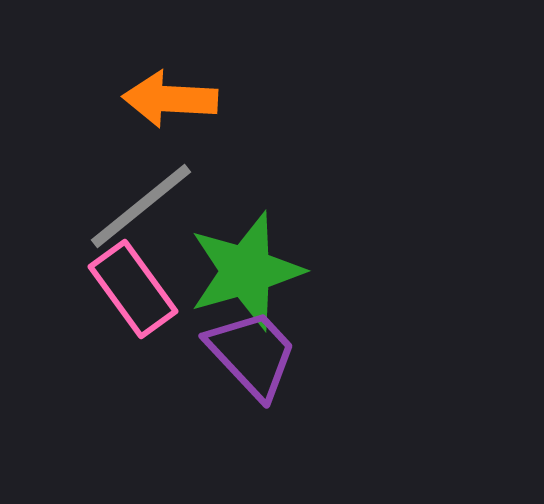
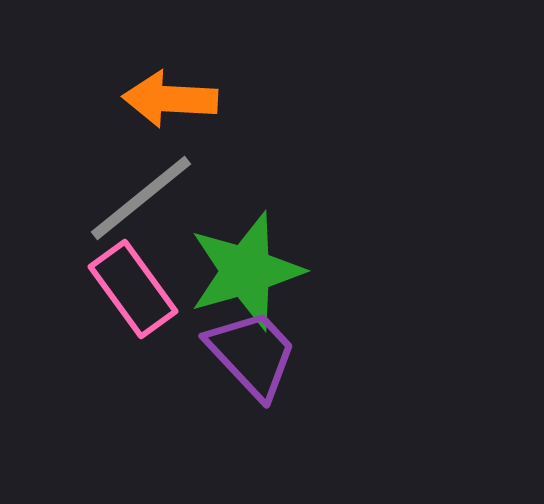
gray line: moved 8 px up
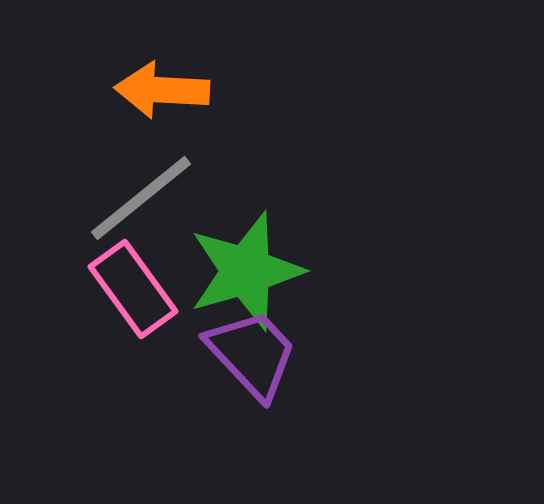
orange arrow: moved 8 px left, 9 px up
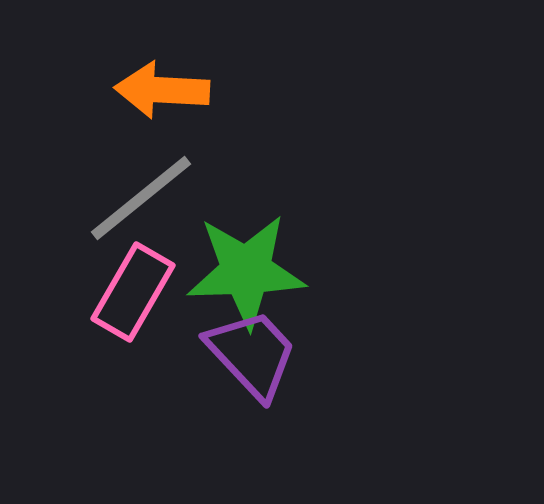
green star: rotated 14 degrees clockwise
pink rectangle: moved 3 px down; rotated 66 degrees clockwise
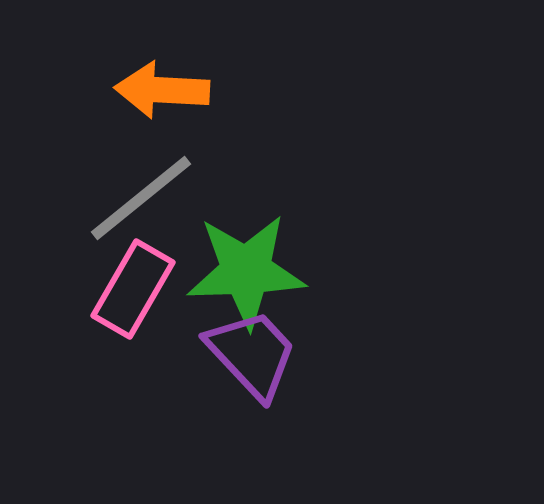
pink rectangle: moved 3 px up
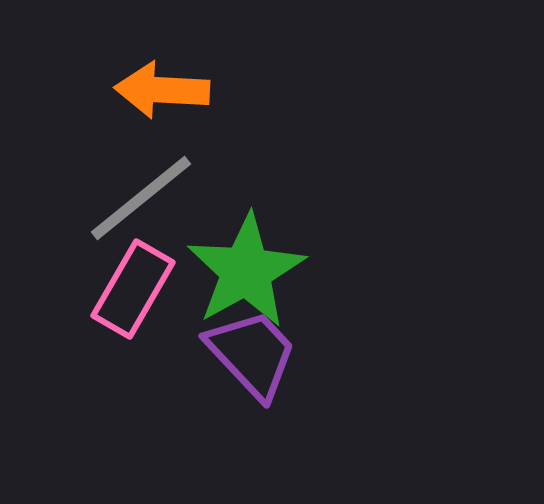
green star: rotated 27 degrees counterclockwise
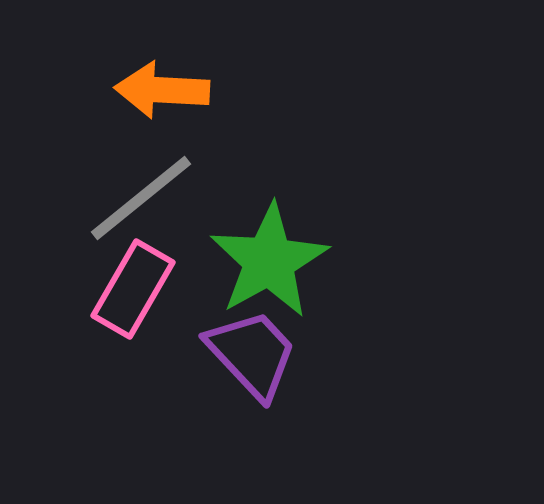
green star: moved 23 px right, 10 px up
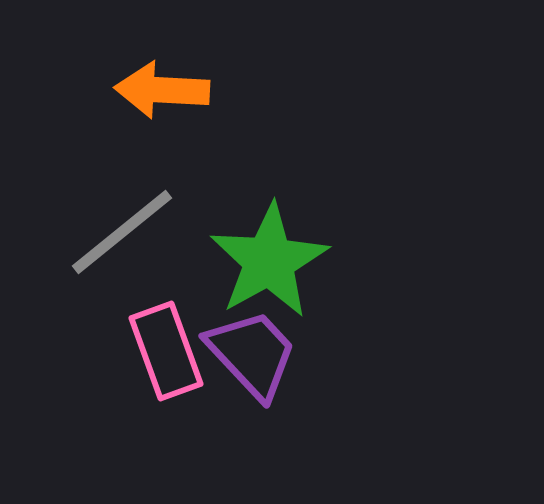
gray line: moved 19 px left, 34 px down
pink rectangle: moved 33 px right, 62 px down; rotated 50 degrees counterclockwise
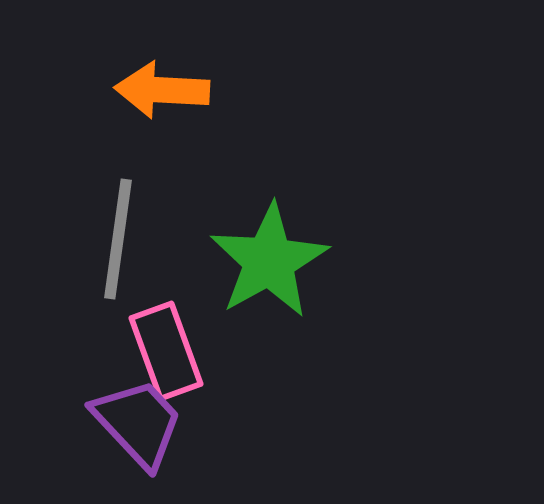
gray line: moved 4 px left, 7 px down; rotated 43 degrees counterclockwise
purple trapezoid: moved 114 px left, 69 px down
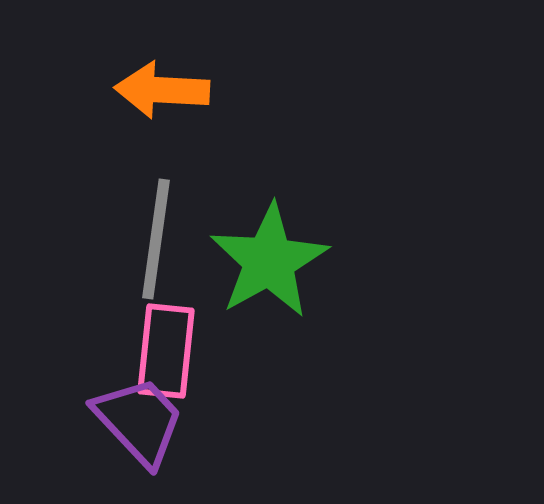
gray line: moved 38 px right
pink rectangle: rotated 26 degrees clockwise
purple trapezoid: moved 1 px right, 2 px up
